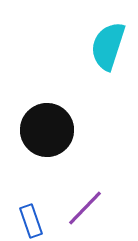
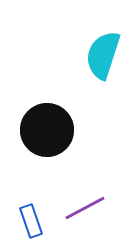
cyan semicircle: moved 5 px left, 9 px down
purple line: rotated 18 degrees clockwise
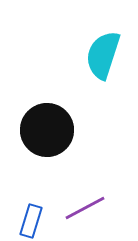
blue rectangle: rotated 36 degrees clockwise
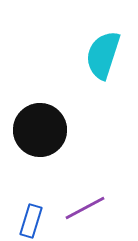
black circle: moved 7 px left
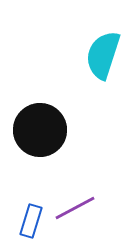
purple line: moved 10 px left
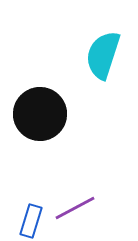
black circle: moved 16 px up
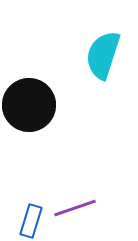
black circle: moved 11 px left, 9 px up
purple line: rotated 9 degrees clockwise
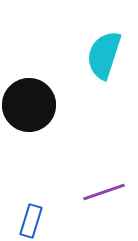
cyan semicircle: moved 1 px right
purple line: moved 29 px right, 16 px up
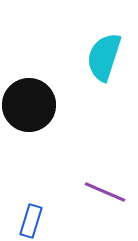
cyan semicircle: moved 2 px down
purple line: moved 1 px right; rotated 42 degrees clockwise
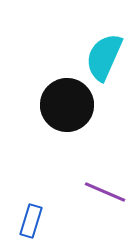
cyan semicircle: rotated 6 degrees clockwise
black circle: moved 38 px right
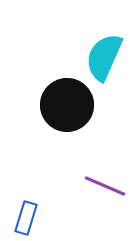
purple line: moved 6 px up
blue rectangle: moved 5 px left, 3 px up
